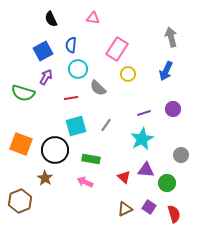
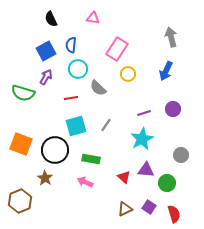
blue square: moved 3 px right
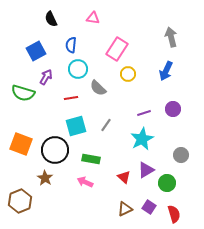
blue square: moved 10 px left
purple triangle: rotated 36 degrees counterclockwise
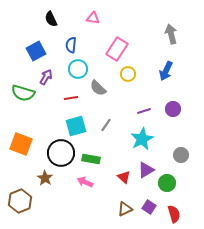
gray arrow: moved 3 px up
purple line: moved 2 px up
black circle: moved 6 px right, 3 px down
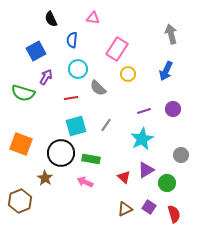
blue semicircle: moved 1 px right, 5 px up
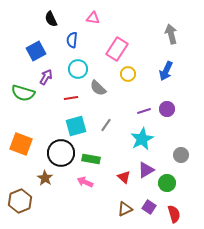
purple circle: moved 6 px left
